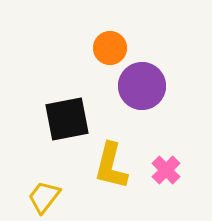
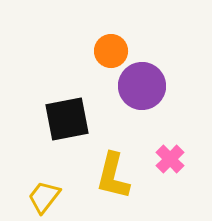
orange circle: moved 1 px right, 3 px down
yellow L-shape: moved 2 px right, 10 px down
pink cross: moved 4 px right, 11 px up
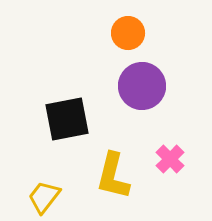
orange circle: moved 17 px right, 18 px up
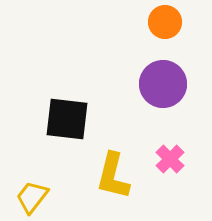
orange circle: moved 37 px right, 11 px up
purple circle: moved 21 px right, 2 px up
black square: rotated 18 degrees clockwise
yellow trapezoid: moved 12 px left
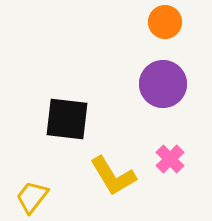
yellow L-shape: rotated 45 degrees counterclockwise
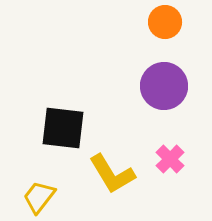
purple circle: moved 1 px right, 2 px down
black square: moved 4 px left, 9 px down
yellow L-shape: moved 1 px left, 2 px up
yellow trapezoid: moved 7 px right
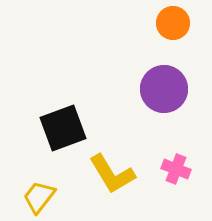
orange circle: moved 8 px right, 1 px down
purple circle: moved 3 px down
black square: rotated 27 degrees counterclockwise
pink cross: moved 6 px right, 10 px down; rotated 24 degrees counterclockwise
